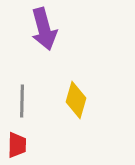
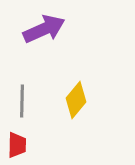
purple arrow: rotated 99 degrees counterclockwise
yellow diamond: rotated 24 degrees clockwise
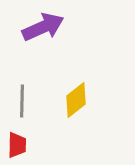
purple arrow: moved 1 px left, 2 px up
yellow diamond: rotated 12 degrees clockwise
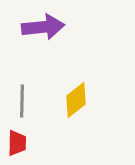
purple arrow: rotated 18 degrees clockwise
red trapezoid: moved 2 px up
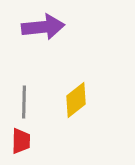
gray line: moved 2 px right, 1 px down
red trapezoid: moved 4 px right, 2 px up
